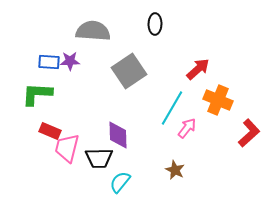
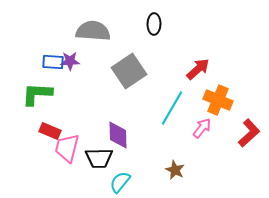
black ellipse: moved 1 px left
blue rectangle: moved 4 px right
pink arrow: moved 15 px right
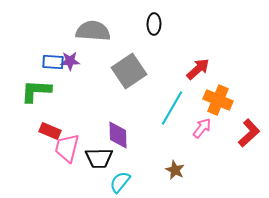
green L-shape: moved 1 px left, 3 px up
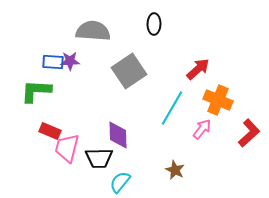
pink arrow: moved 1 px down
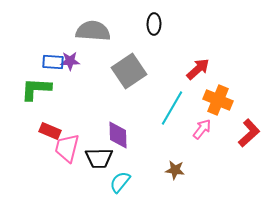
green L-shape: moved 2 px up
brown star: rotated 18 degrees counterclockwise
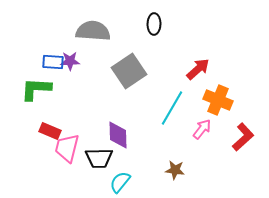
red L-shape: moved 6 px left, 4 px down
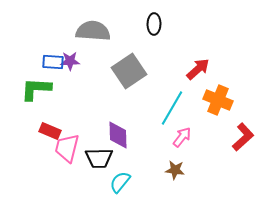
pink arrow: moved 20 px left, 8 px down
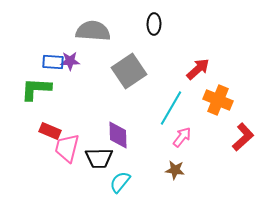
cyan line: moved 1 px left
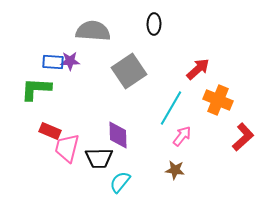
pink arrow: moved 1 px up
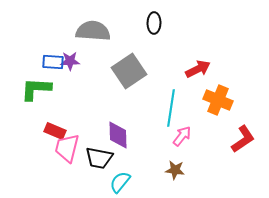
black ellipse: moved 1 px up
red arrow: rotated 15 degrees clockwise
cyan line: rotated 21 degrees counterclockwise
red rectangle: moved 5 px right
red L-shape: moved 2 px down; rotated 8 degrees clockwise
black trapezoid: rotated 12 degrees clockwise
